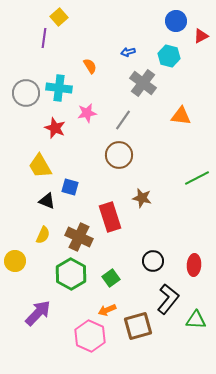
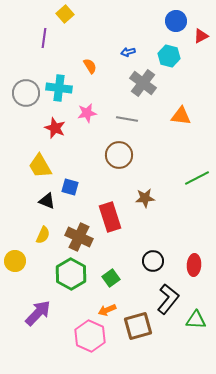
yellow square: moved 6 px right, 3 px up
gray line: moved 4 px right, 1 px up; rotated 65 degrees clockwise
brown star: moved 3 px right; rotated 18 degrees counterclockwise
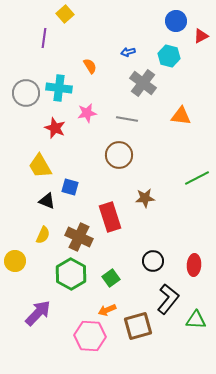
pink hexagon: rotated 20 degrees counterclockwise
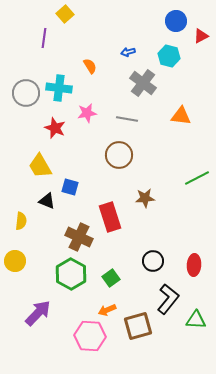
yellow semicircle: moved 22 px left, 14 px up; rotated 18 degrees counterclockwise
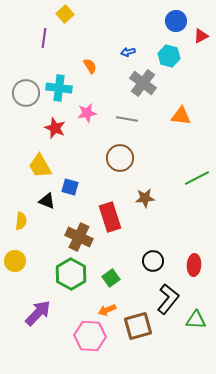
brown circle: moved 1 px right, 3 px down
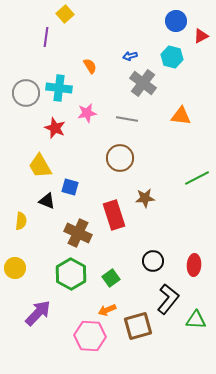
purple line: moved 2 px right, 1 px up
blue arrow: moved 2 px right, 4 px down
cyan hexagon: moved 3 px right, 1 px down
red rectangle: moved 4 px right, 2 px up
brown cross: moved 1 px left, 4 px up
yellow circle: moved 7 px down
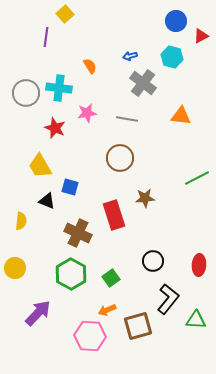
red ellipse: moved 5 px right
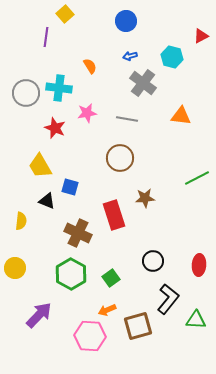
blue circle: moved 50 px left
purple arrow: moved 1 px right, 2 px down
